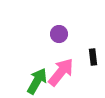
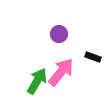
black rectangle: rotated 63 degrees counterclockwise
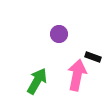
pink arrow: moved 16 px right, 3 px down; rotated 28 degrees counterclockwise
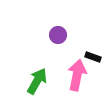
purple circle: moved 1 px left, 1 px down
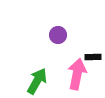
black rectangle: rotated 21 degrees counterclockwise
pink arrow: moved 1 px up
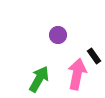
black rectangle: moved 1 px right, 1 px up; rotated 56 degrees clockwise
green arrow: moved 2 px right, 2 px up
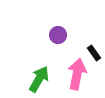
black rectangle: moved 3 px up
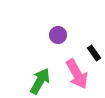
pink arrow: rotated 140 degrees clockwise
green arrow: moved 1 px right, 2 px down
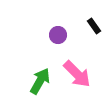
black rectangle: moved 27 px up
pink arrow: rotated 16 degrees counterclockwise
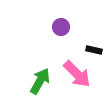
black rectangle: moved 24 px down; rotated 42 degrees counterclockwise
purple circle: moved 3 px right, 8 px up
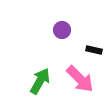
purple circle: moved 1 px right, 3 px down
pink arrow: moved 3 px right, 5 px down
